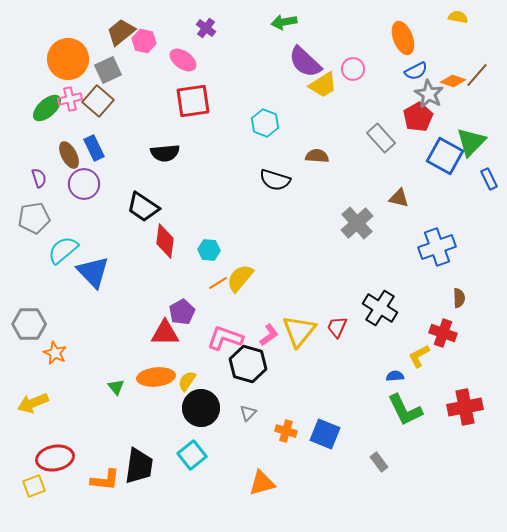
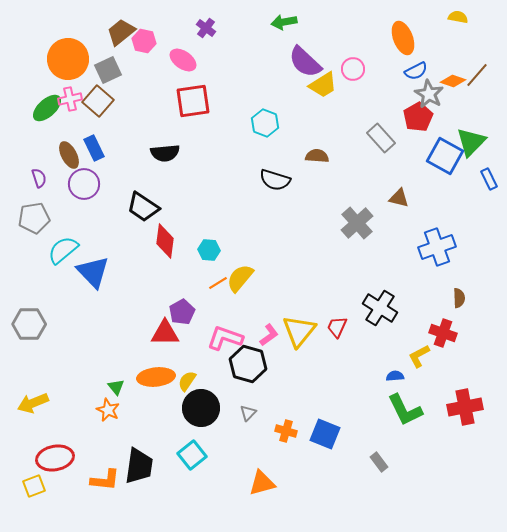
orange star at (55, 353): moved 53 px right, 57 px down
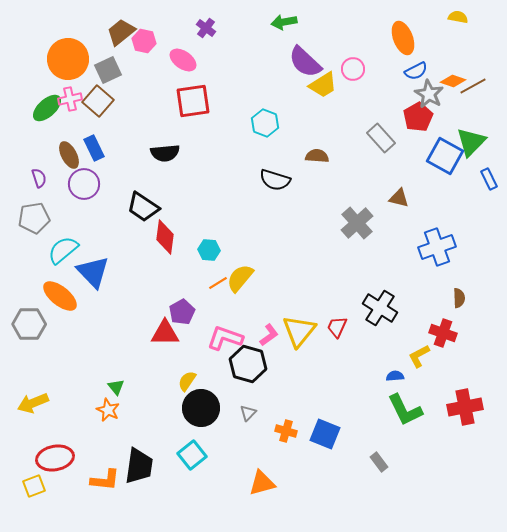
brown line at (477, 75): moved 4 px left, 11 px down; rotated 20 degrees clockwise
red diamond at (165, 241): moved 4 px up
orange ellipse at (156, 377): moved 96 px left, 81 px up; rotated 45 degrees clockwise
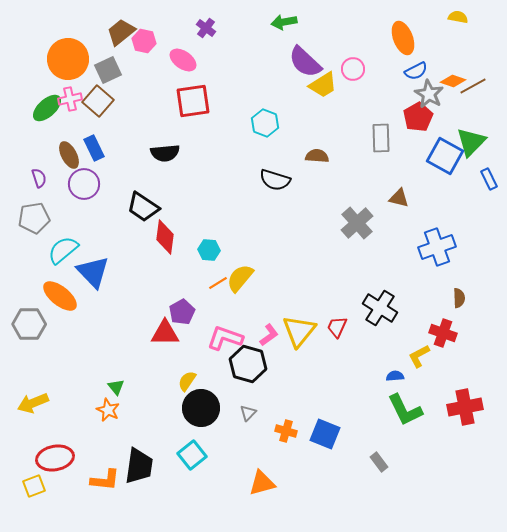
gray rectangle at (381, 138): rotated 40 degrees clockwise
